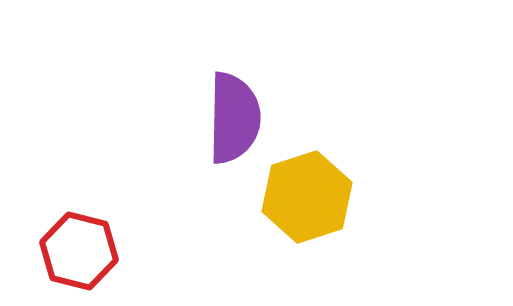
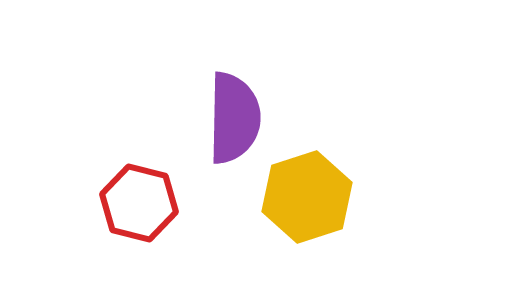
red hexagon: moved 60 px right, 48 px up
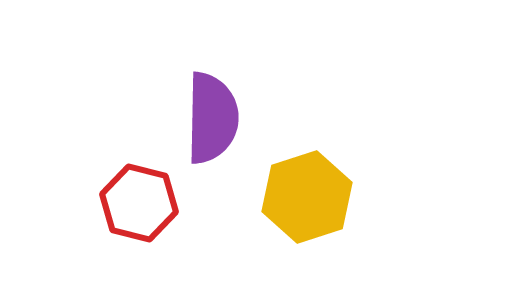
purple semicircle: moved 22 px left
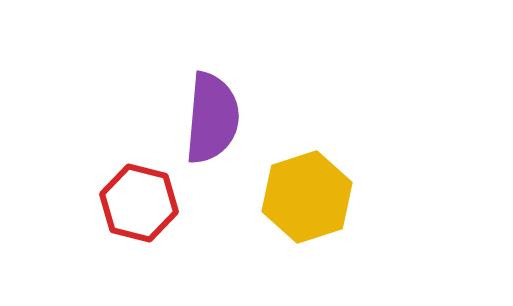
purple semicircle: rotated 4 degrees clockwise
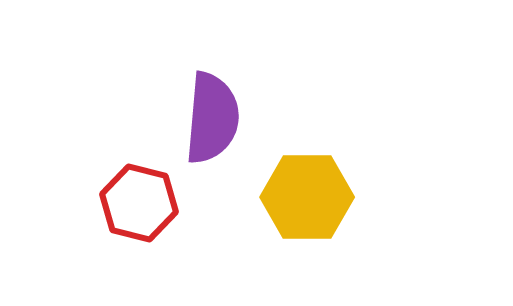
yellow hexagon: rotated 18 degrees clockwise
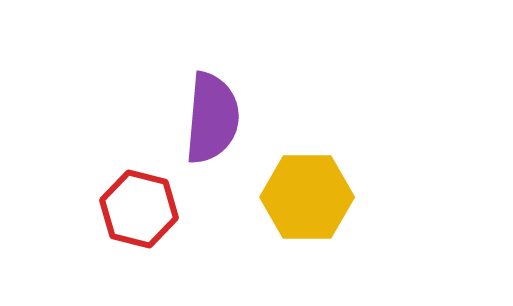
red hexagon: moved 6 px down
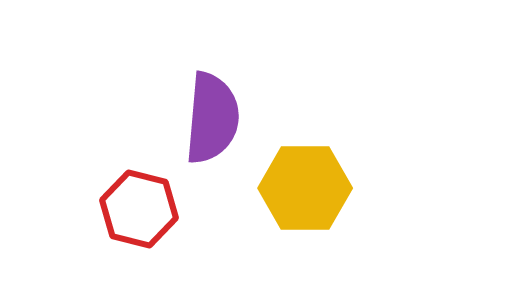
yellow hexagon: moved 2 px left, 9 px up
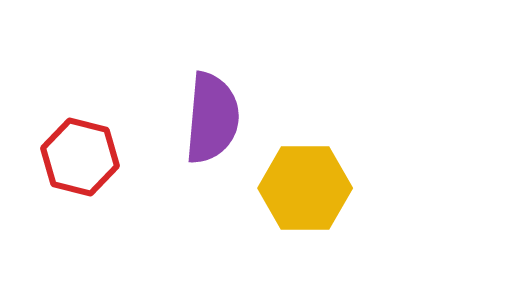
red hexagon: moved 59 px left, 52 px up
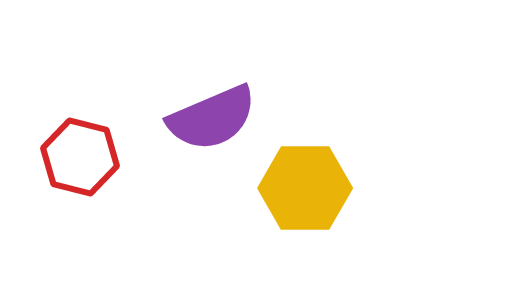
purple semicircle: rotated 62 degrees clockwise
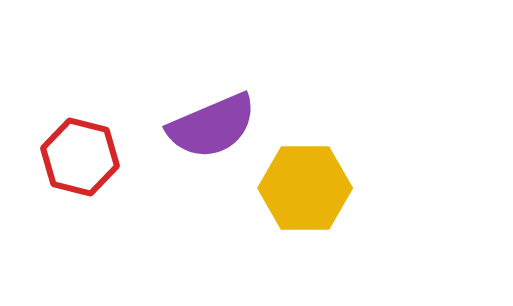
purple semicircle: moved 8 px down
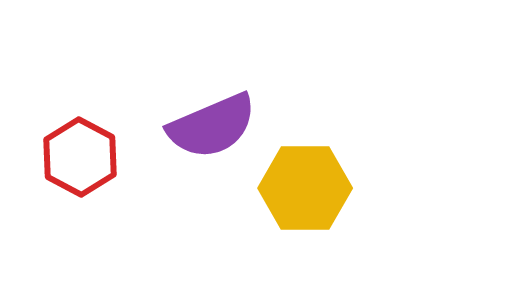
red hexagon: rotated 14 degrees clockwise
